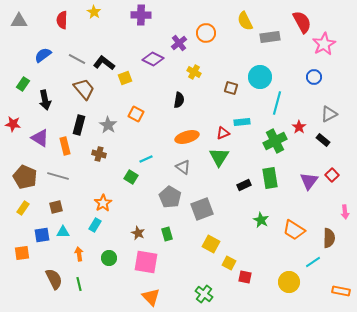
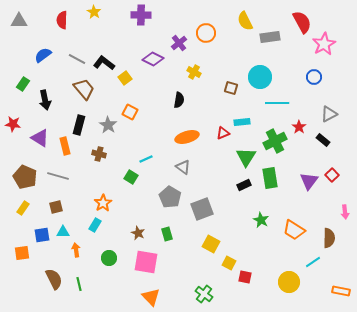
yellow square at (125, 78): rotated 16 degrees counterclockwise
cyan line at (277, 103): rotated 75 degrees clockwise
orange square at (136, 114): moved 6 px left, 2 px up
green triangle at (219, 157): moved 27 px right
orange arrow at (79, 254): moved 3 px left, 4 px up
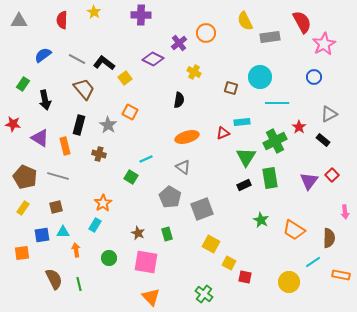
orange rectangle at (341, 291): moved 16 px up
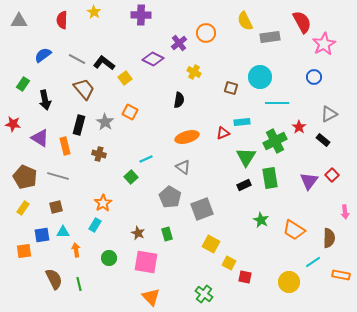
gray star at (108, 125): moved 3 px left, 3 px up
green square at (131, 177): rotated 16 degrees clockwise
orange square at (22, 253): moved 2 px right, 2 px up
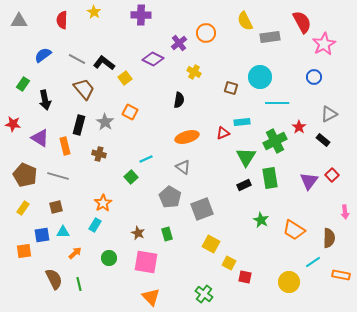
brown pentagon at (25, 177): moved 2 px up
orange arrow at (76, 250): moved 1 px left, 3 px down; rotated 56 degrees clockwise
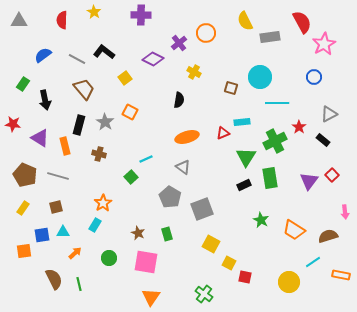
black L-shape at (104, 63): moved 11 px up
brown semicircle at (329, 238): moved 1 px left, 2 px up; rotated 108 degrees counterclockwise
orange triangle at (151, 297): rotated 18 degrees clockwise
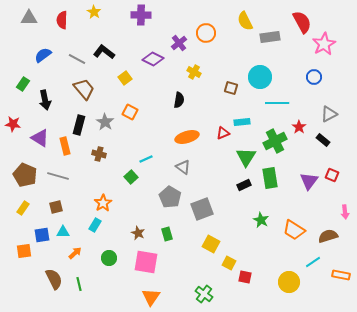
gray triangle at (19, 21): moved 10 px right, 3 px up
red square at (332, 175): rotated 24 degrees counterclockwise
